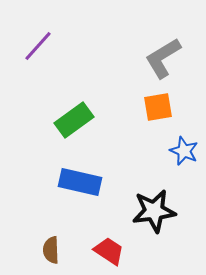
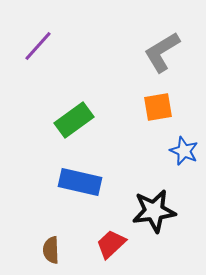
gray L-shape: moved 1 px left, 6 px up
red trapezoid: moved 2 px right, 7 px up; rotated 76 degrees counterclockwise
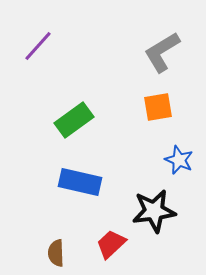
blue star: moved 5 px left, 9 px down
brown semicircle: moved 5 px right, 3 px down
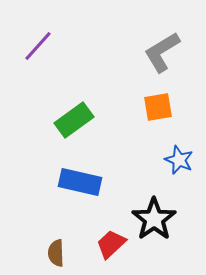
black star: moved 8 px down; rotated 27 degrees counterclockwise
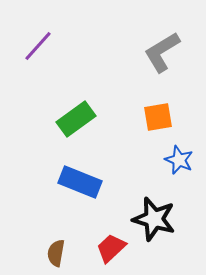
orange square: moved 10 px down
green rectangle: moved 2 px right, 1 px up
blue rectangle: rotated 9 degrees clockwise
black star: rotated 21 degrees counterclockwise
red trapezoid: moved 4 px down
brown semicircle: rotated 12 degrees clockwise
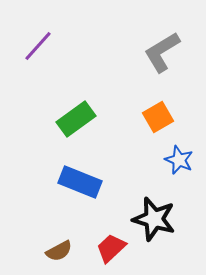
orange square: rotated 20 degrees counterclockwise
brown semicircle: moved 3 px right, 2 px up; rotated 128 degrees counterclockwise
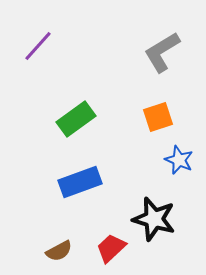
orange square: rotated 12 degrees clockwise
blue rectangle: rotated 42 degrees counterclockwise
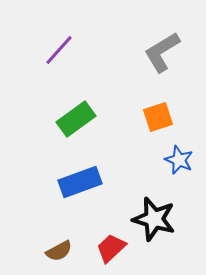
purple line: moved 21 px right, 4 px down
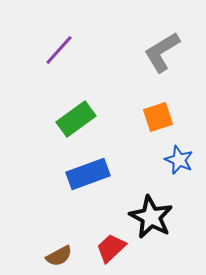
blue rectangle: moved 8 px right, 8 px up
black star: moved 3 px left, 2 px up; rotated 12 degrees clockwise
brown semicircle: moved 5 px down
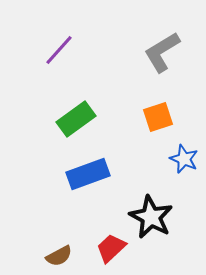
blue star: moved 5 px right, 1 px up
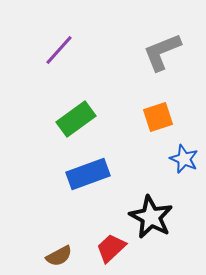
gray L-shape: rotated 9 degrees clockwise
